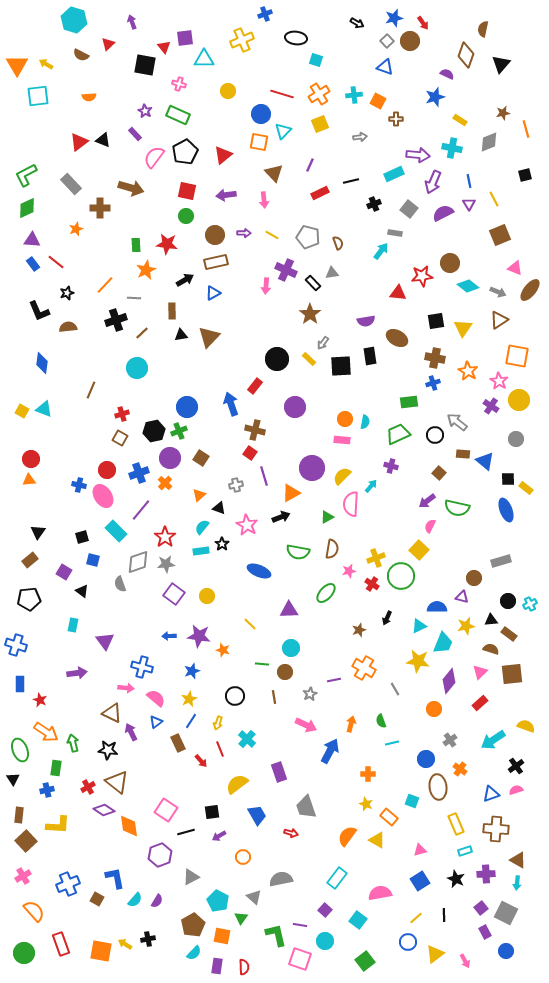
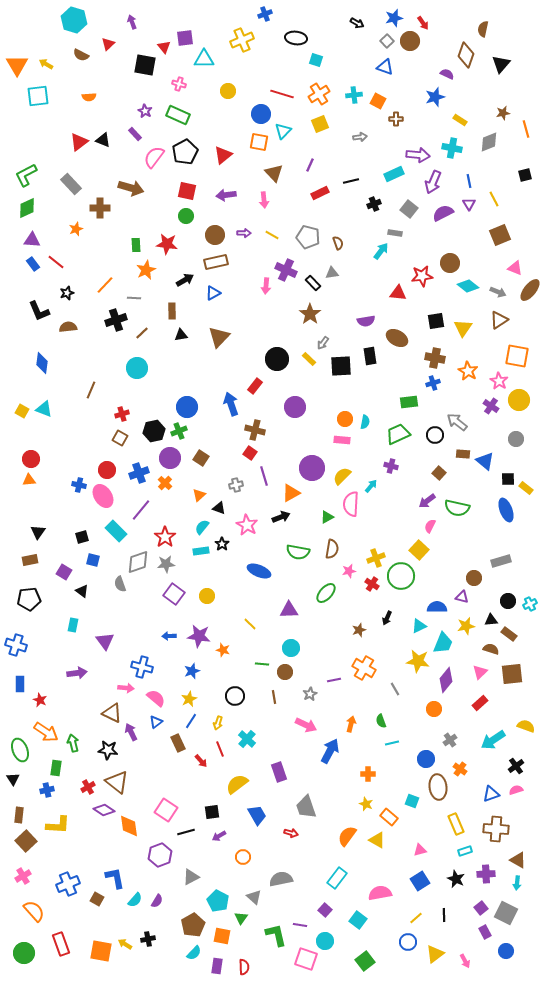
brown triangle at (209, 337): moved 10 px right
brown rectangle at (30, 560): rotated 28 degrees clockwise
purple diamond at (449, 681): moved 3 px left, 1 px up
pink square at (300, 959): moved 6 px right
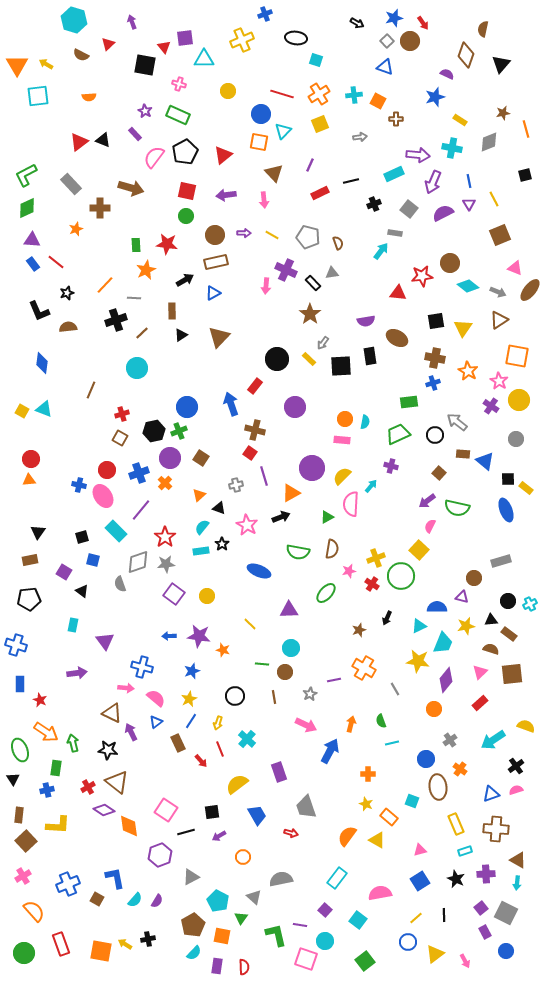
black triangle at (181, 335): rotated 24 degrees counterclockwise
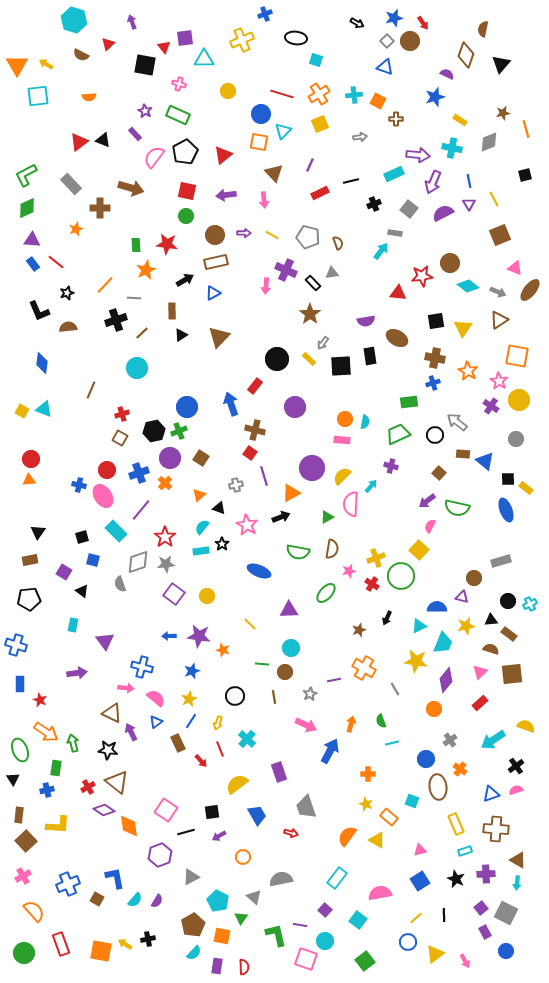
yellow star at (418, 661): moved 2 px left
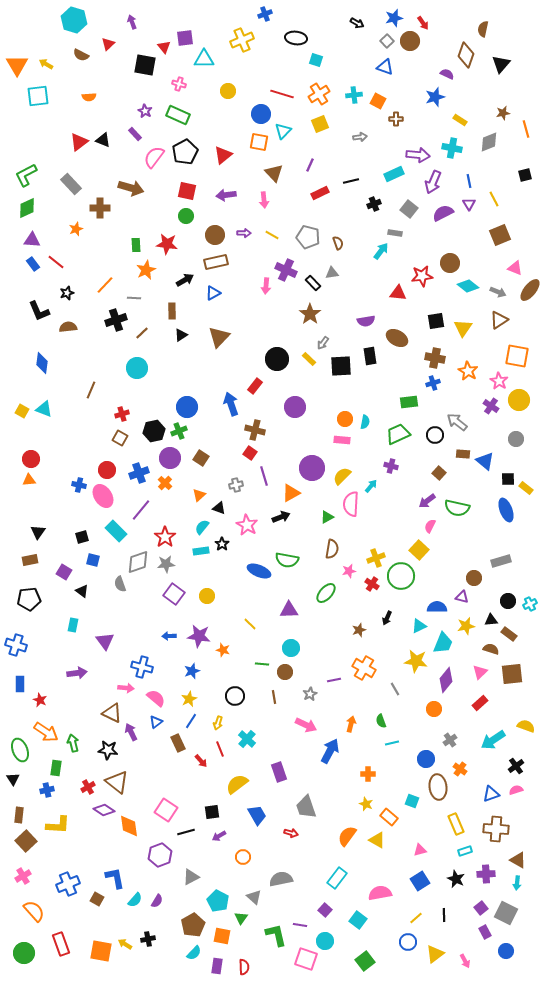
green semicircle at (298, 552): moved 11 px left, 8 px down
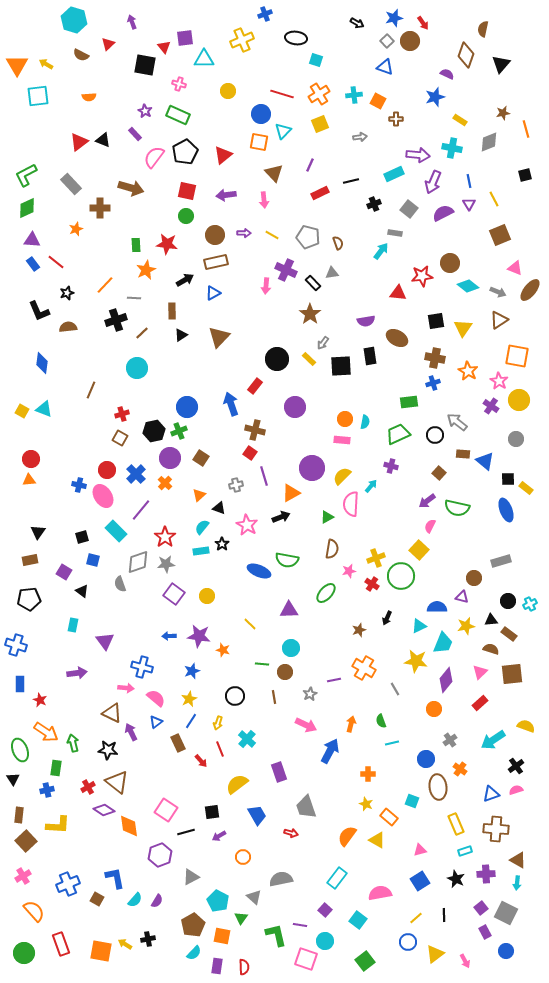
blue cross at (139, 473): moved 3 px left, 1 px down; rotated 24 degrees counterclockwise
